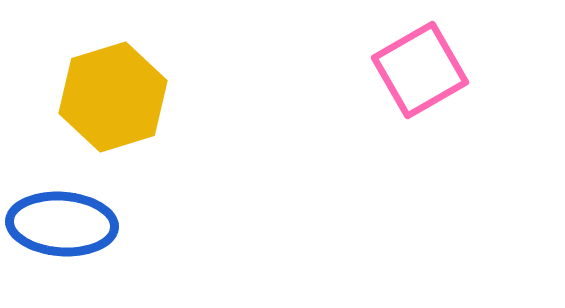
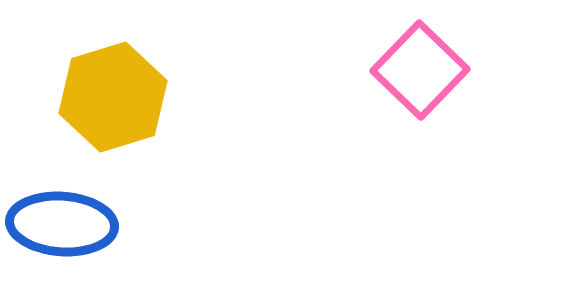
pink square: rotated 16 degrees counterclockwise
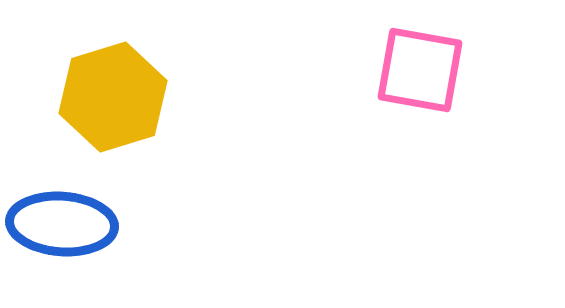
pink square: rotated 34 degrees counterclockwise
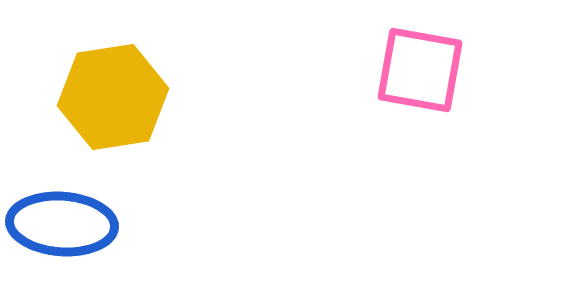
yellow hexagon: rotated 8 degrees clockwise
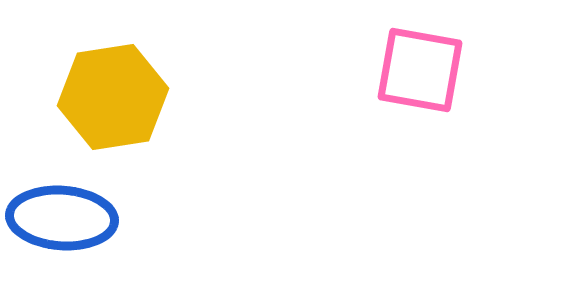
blue ellipse: moved 6 px up
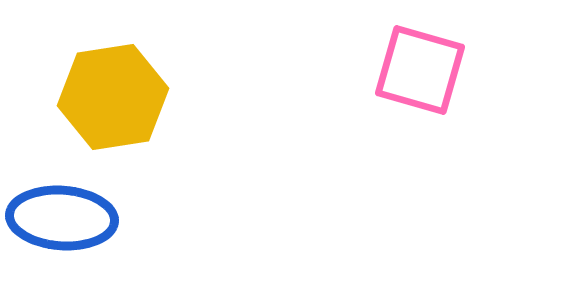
pink square: rotated 6 degrees clockwise
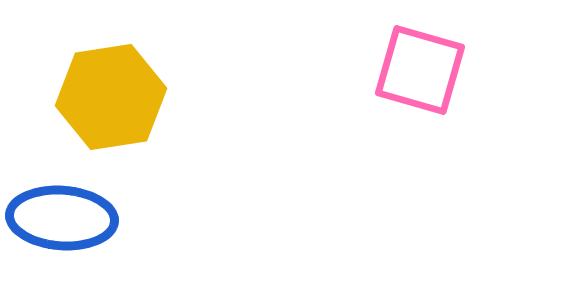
yellow hexagon: moved 2 px left
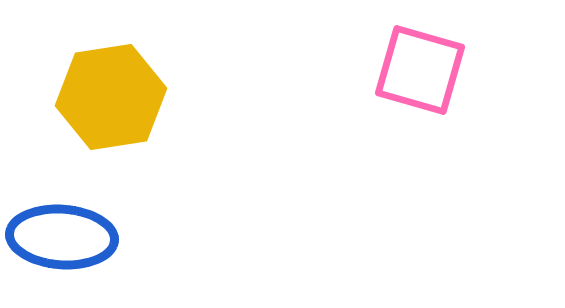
blue ellipse: moved 19 px down
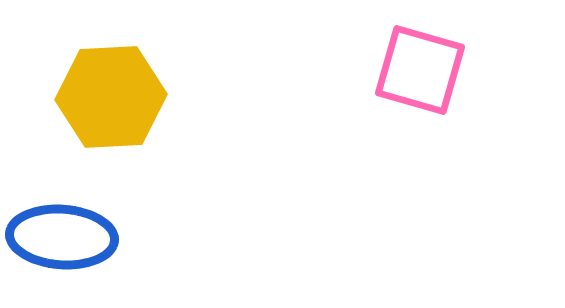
yellow hexagon: rotated 6 degrees clockwise
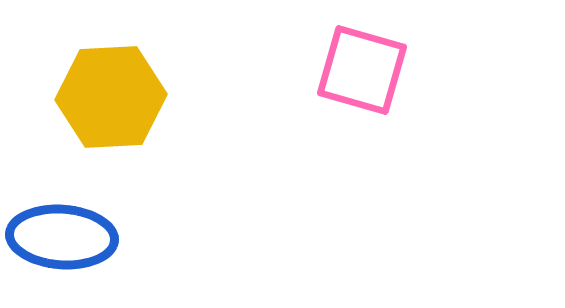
pink square: moved 58 px left
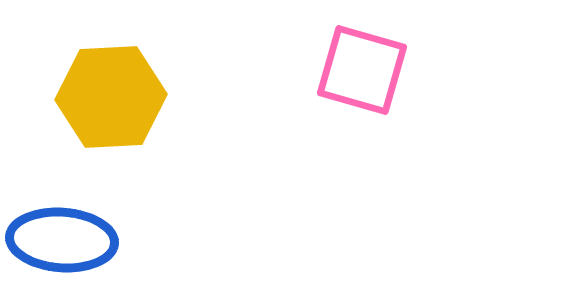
blue ellipse: moved 3 px down
